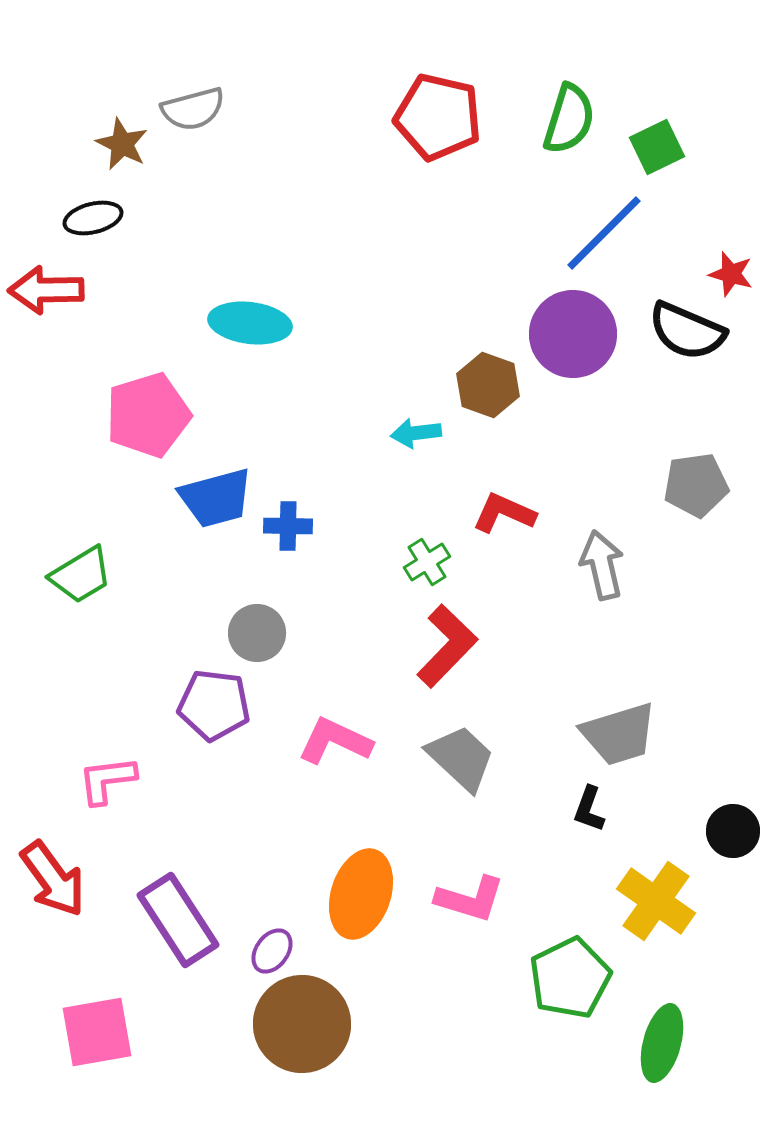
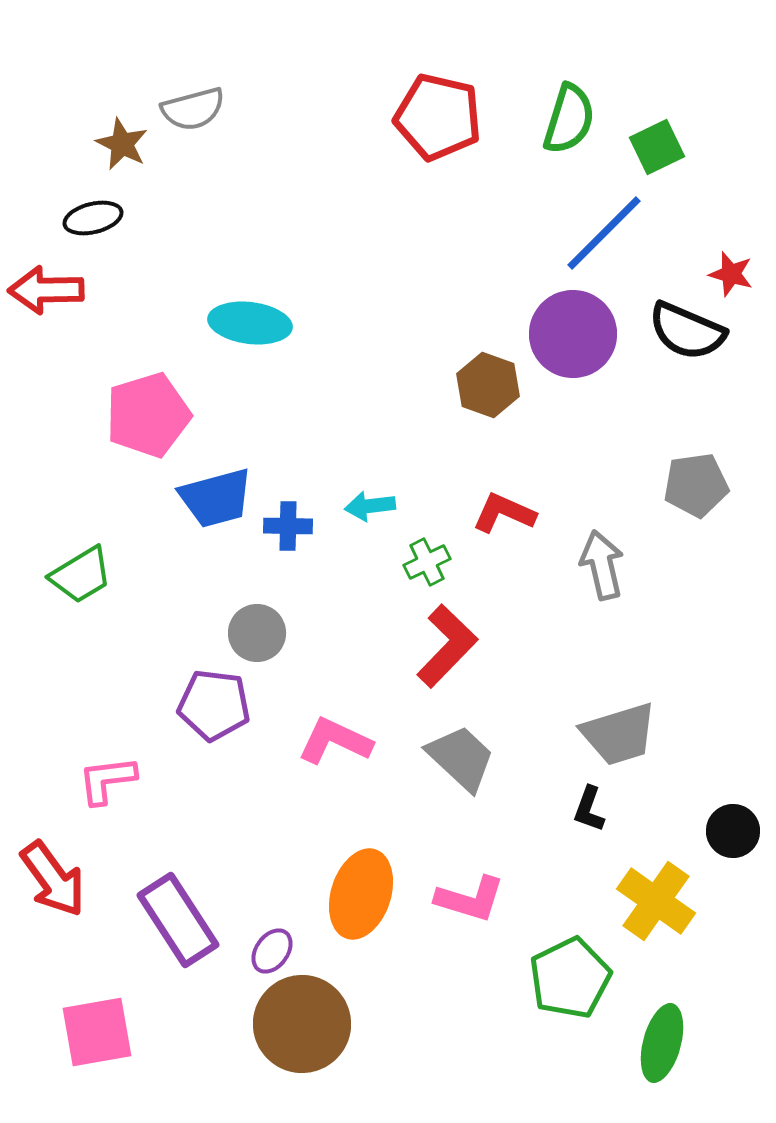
cyan arrow at (416, 433): moved 46 px left, 73 px down
green cross at (427, 562): rotated 6 degrees clockwise
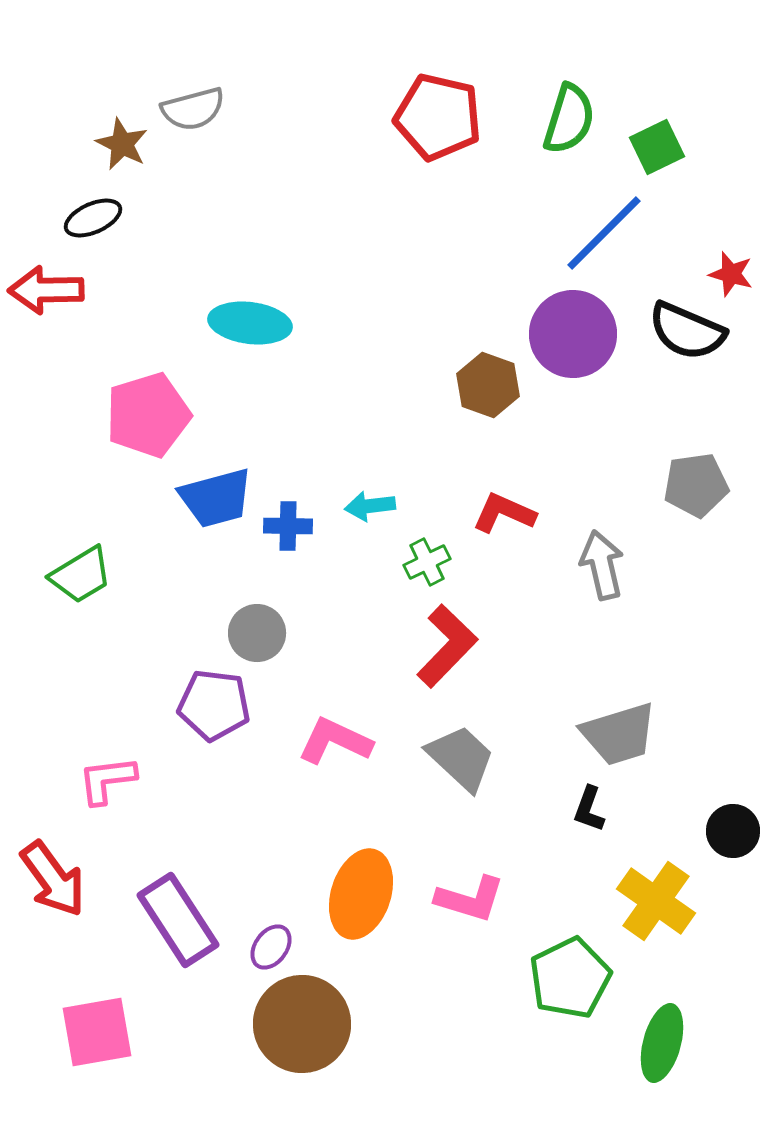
black ellipse at (93, 218): rotated 10 degrees counterclockwise
purple ellipse at (272, 951): moved 1 px left, 4 px up
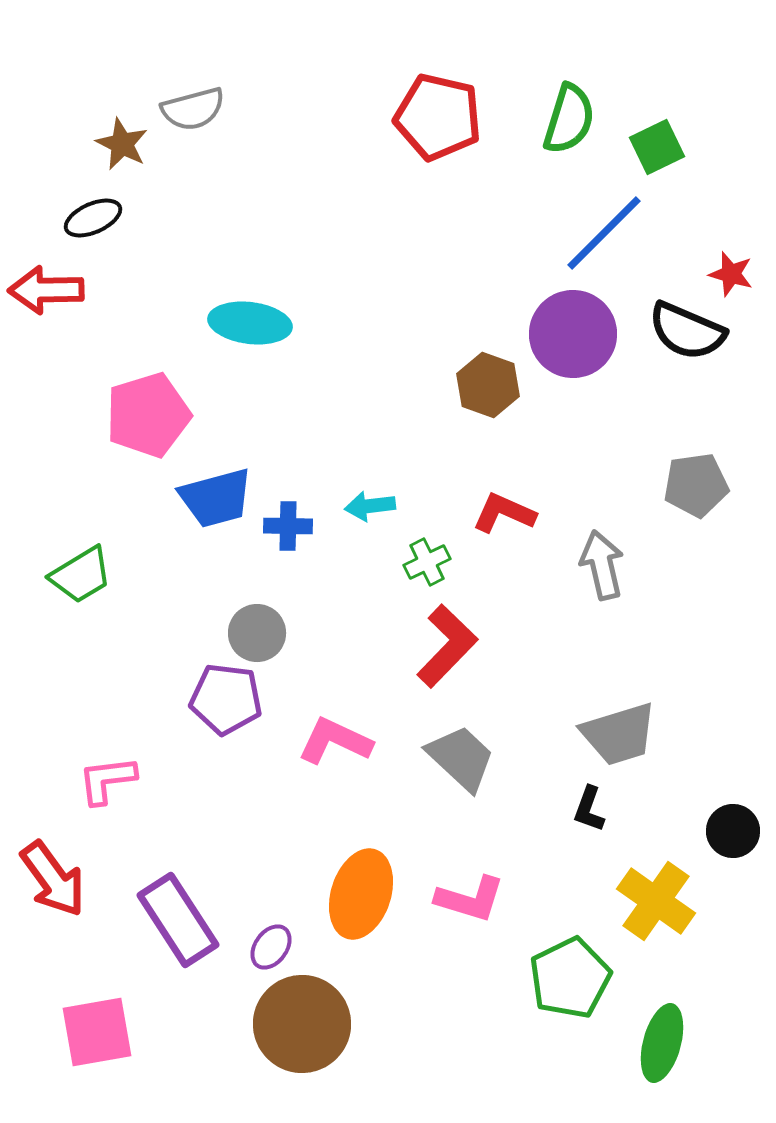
purple pentagon at (214, 705): moved 12 px right, 6 px up
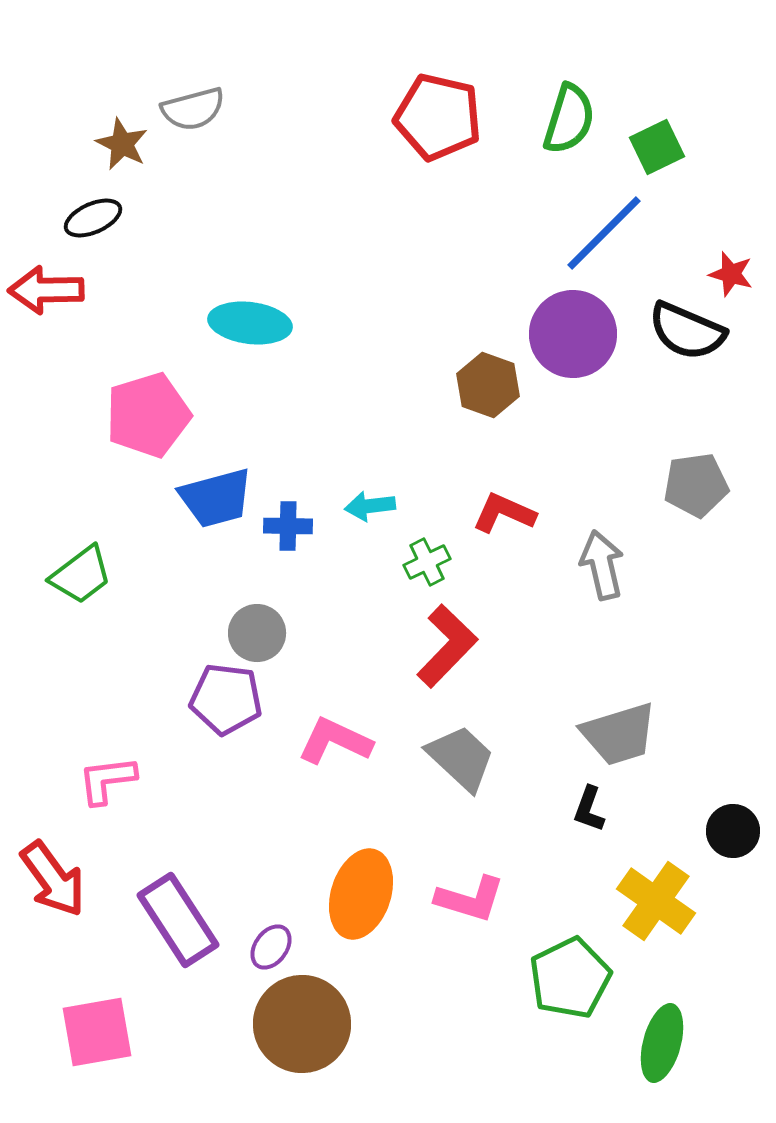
green trapezoid at (81, 575): rotated 6 degrees counterclockwise
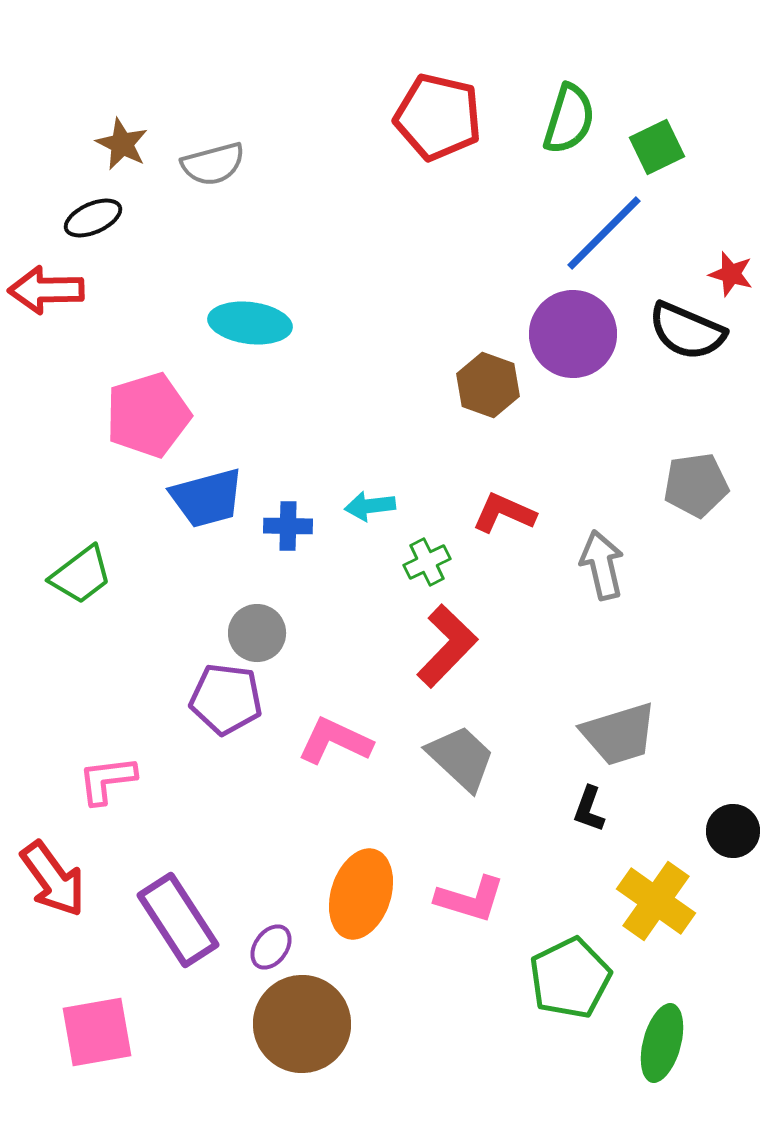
gray semicircle at (193, 109): moved 20 px right, 55 px down
blue trapezoid at (216, 498): moved 9 px left
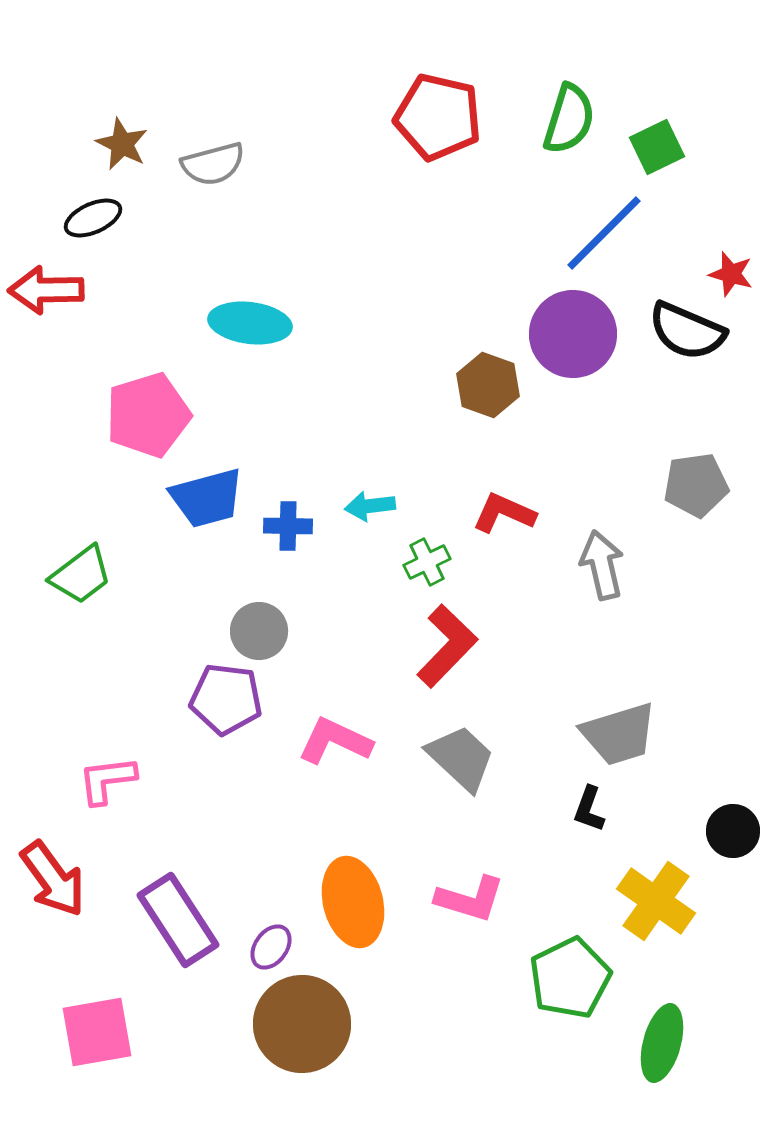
gray circle at (257, 633): moved 2 px right, 2 px up
orange ellipse at (361, 894): moved 8 px left, 8 px down; rotated 32 degrees counterclockwise
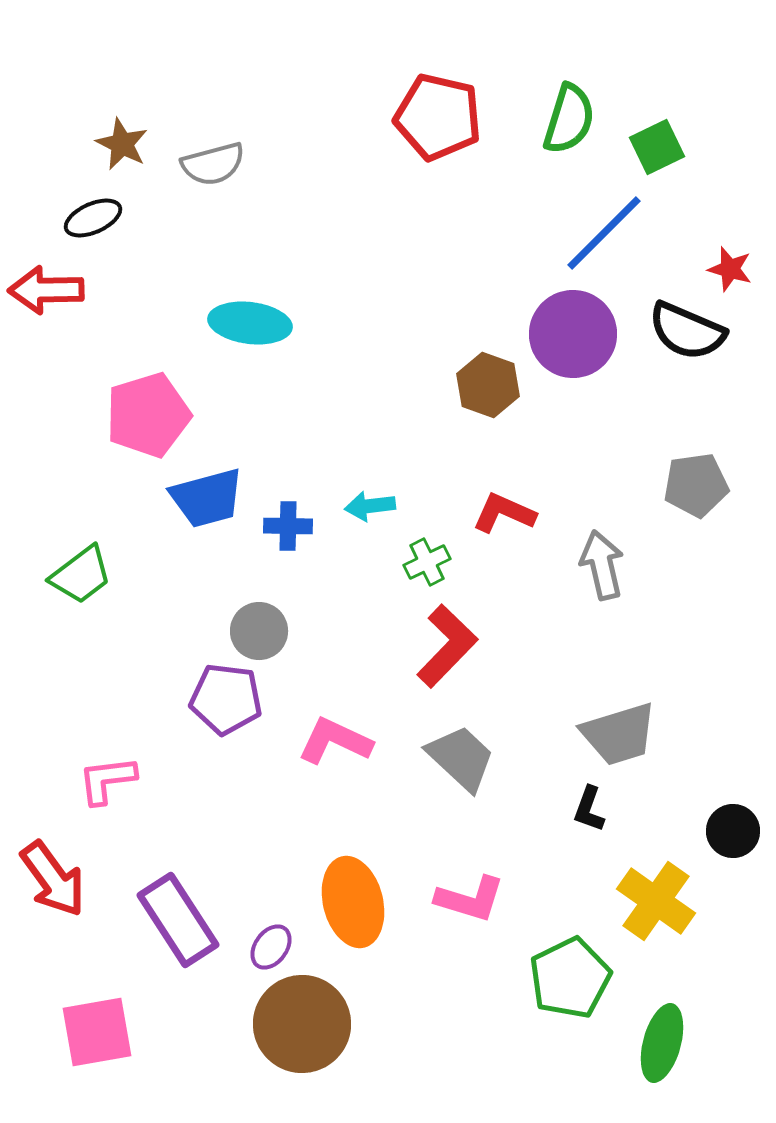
red star at (731, 274): moved 1 px left, 5 px up
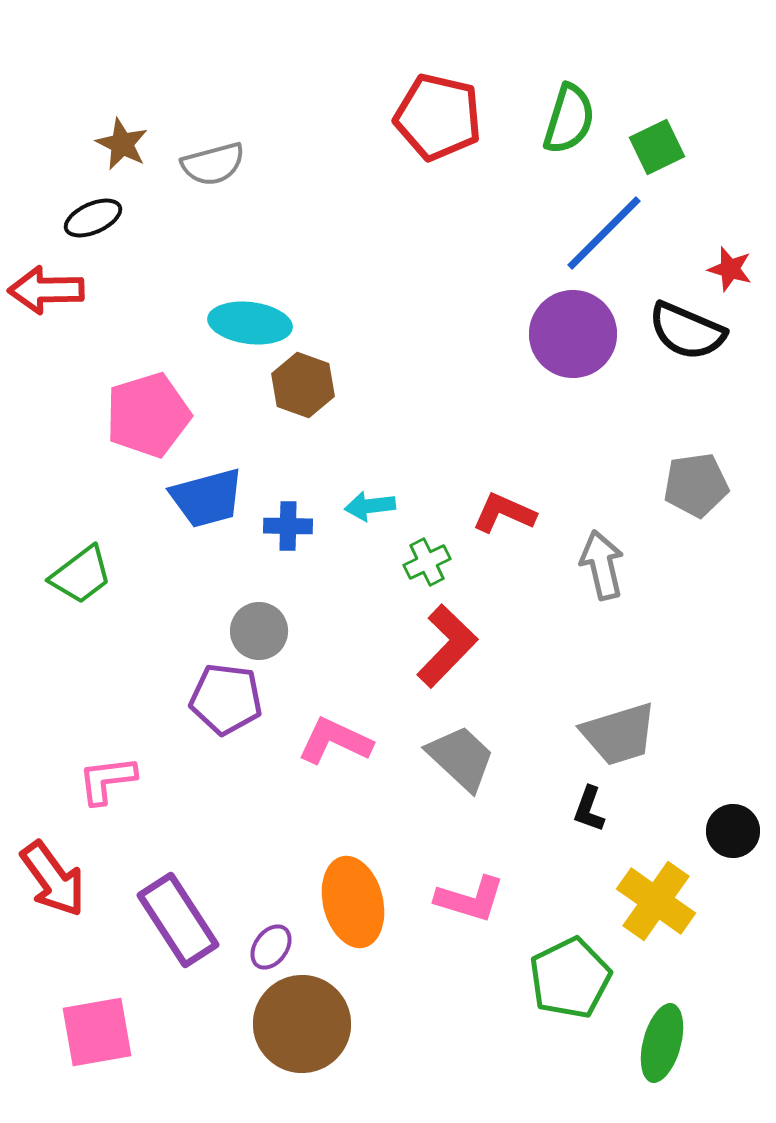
brown hexagon at (488, 385): moved 185 px left
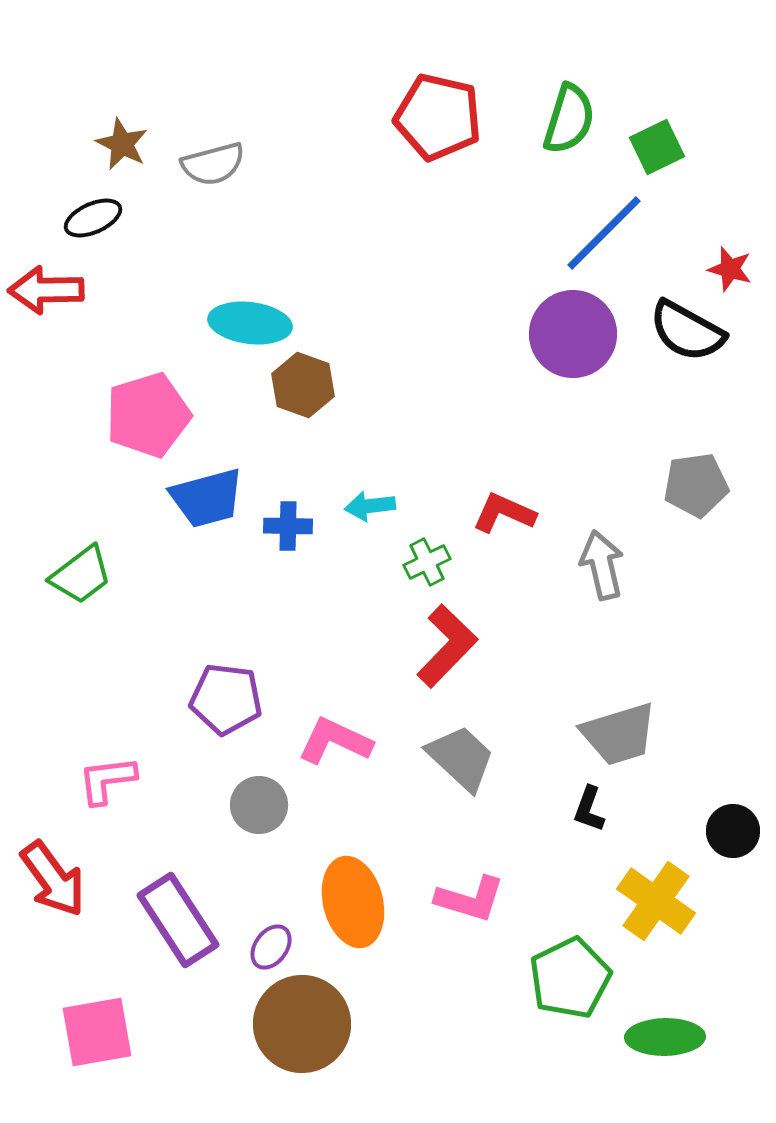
black semicircle at (687, 331): rotated 6 degrees clockwise
gray circle at (259, 631): moved 174 px down
green ellipse at (662, 1043): moved 3 px right, 6 px up; rotated 74 degrees clockwise
